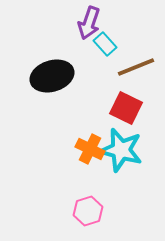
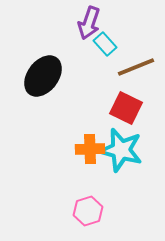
black ellipse: moved 9 px left; rotated 36 degrees counterclockwise
orange cross: rotated 28 degrees counterclockwise
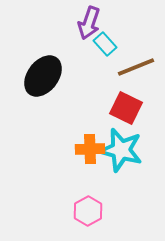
pink hexagon: rotated 12 degrees counterclockwise
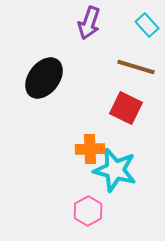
cyan rectangle: moved 42 px right, 19 px up
brown line: rotated 39 degrees clockwise
black ellipse: moved 1 px right, 2 px down
cyan star: moved 6 px left, 20 px down
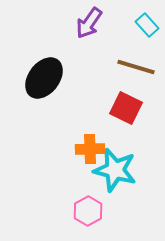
purple arrow: rotated 16 degrees clockwise
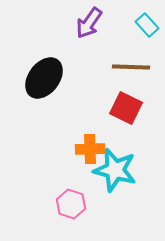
brown line: moved 5 px left; rotated 15 degrees counterclockwise
pink hexagon: moved 17 px left, 7 px up; rotated 12 degrees counterclockwise
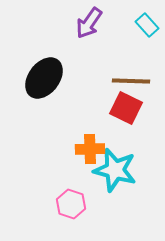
brown line: moved 14 px down
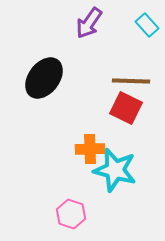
pink hexagon: moved 10 px down
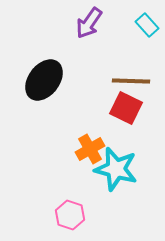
black ellipse: moved 2 px down
orange cross: rotated 28 degrees counterclockwise
cyan star: moved 1 px right, 1 px up
pink hexagon: moved 1 px left, 1 px down
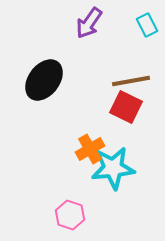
cyan rectangle: rotated 15 degrees clockwise
brown line: rotated 12 degrees counterclockwise
red square: moved 1 px up
cyan star: moved 3 px left, 1 px up; rotated 21 degrees counterclockwise
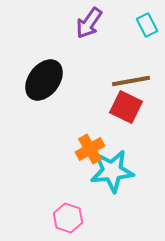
cyan star: moved 1 px left, 3 px down
pink hexagon: moved 2 px left, 3 px down
